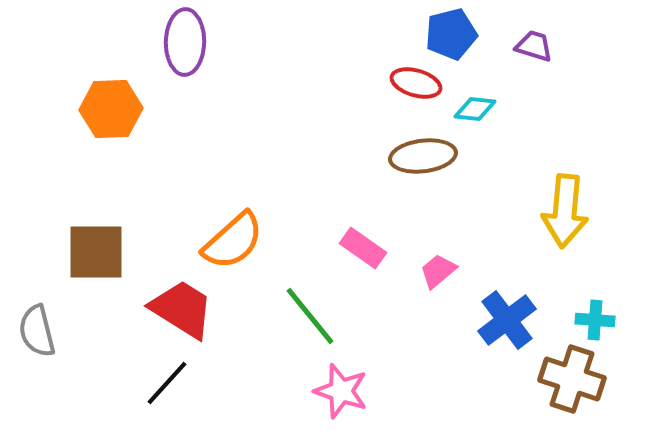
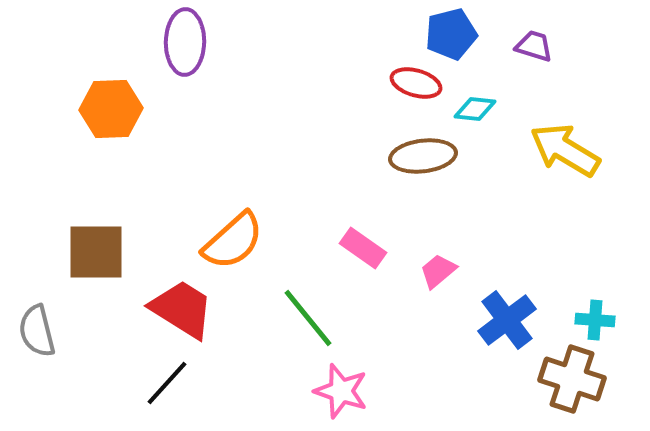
yellow arrow: moved 61 px up; rotated 116 degrees clockwise
green line: moved 2 px left, 2 px down
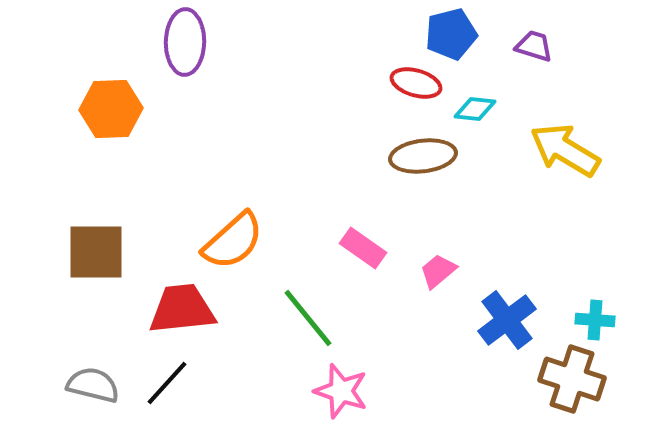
red trapezoid: rotated 38 degrees counterclockwise
gray semicircle: moved 56 px right, 54 px down; rotated 118 degrees clockwise
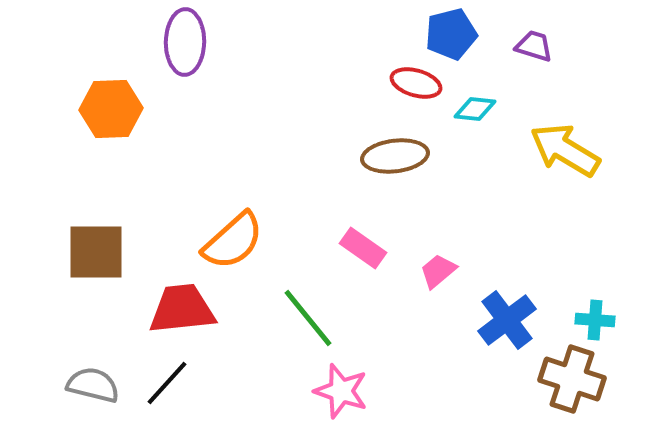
brown ellipse: moved 28 px left
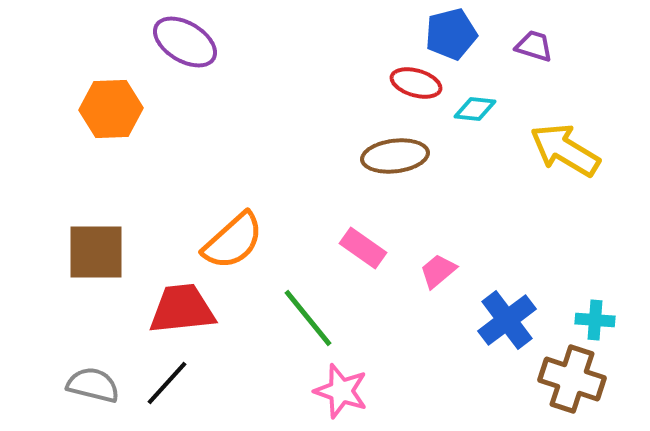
purple ellipse: rotated 60 degrees counterclockwise
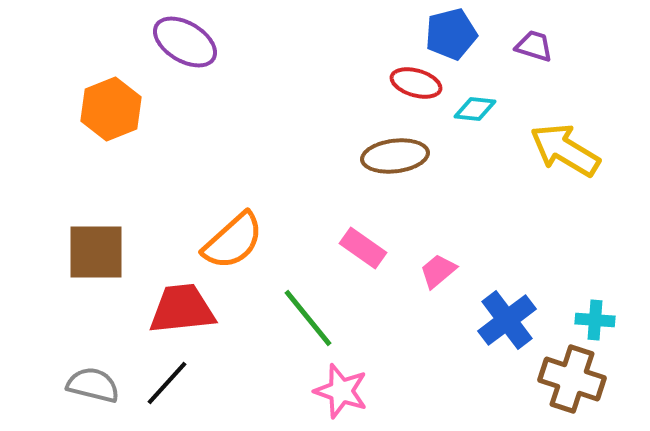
orange hexagon: rotated 20 degrees counterclockwise
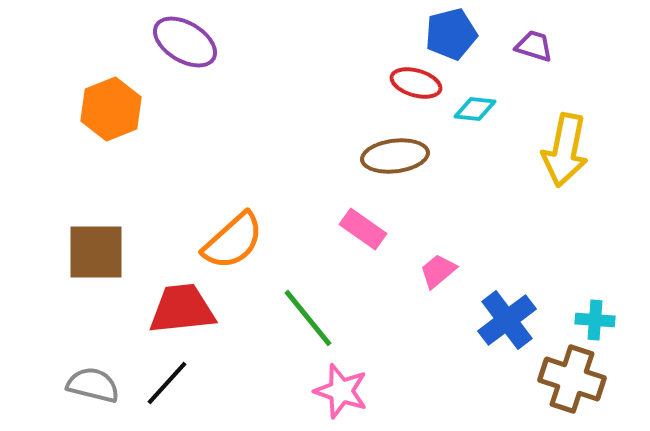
yellow arrow: rotated 110 degrees counterclockwise
pink rectangle: moved 19 px up
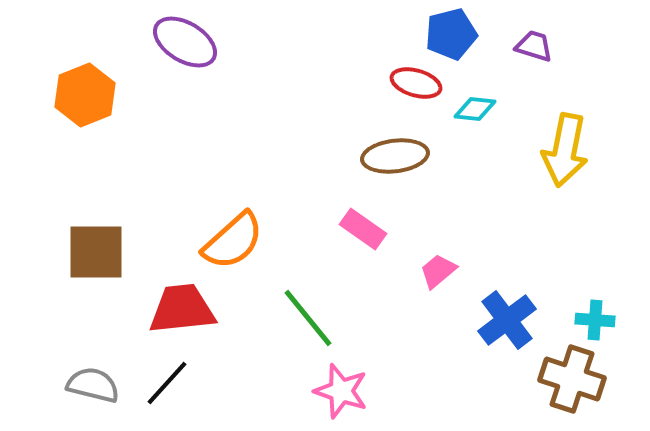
orange hexagon: moved 26 px left, 14 px up
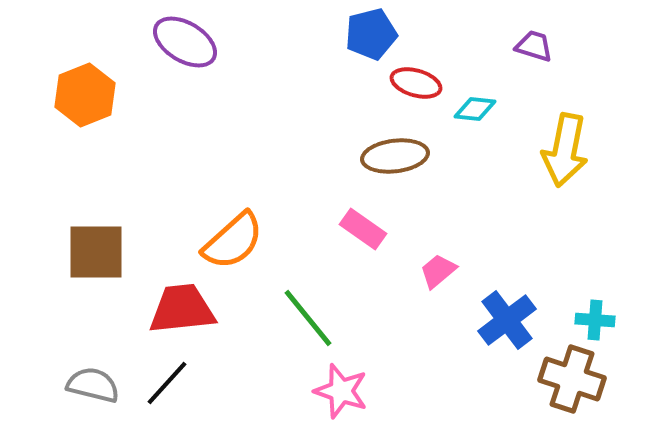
blue pentagon: moved 80 px left
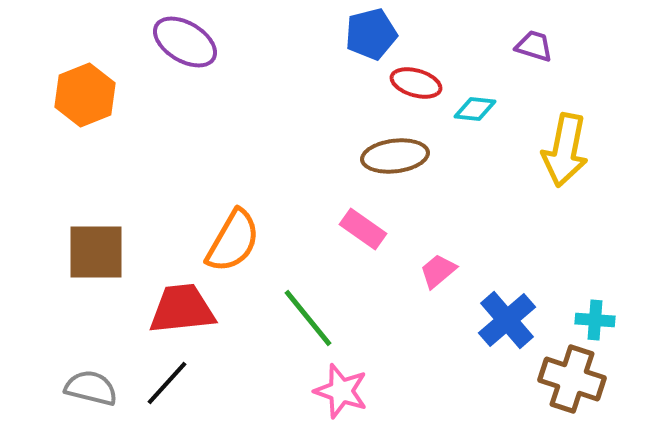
orange semicircle: rotated 18 degrees counterclockwise
blue cross: rotated 4 degrees counterclockwise
gray semicircle: moved 2 px left, 3 px down
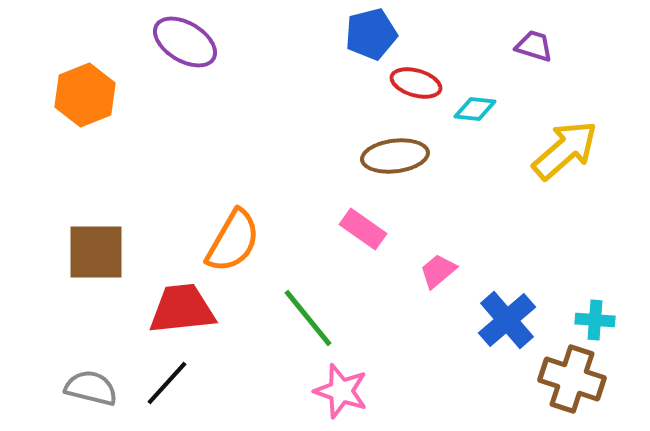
yellow arrow: rotated 142 degrees counterclockwise
